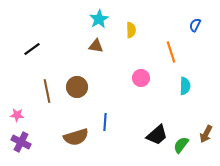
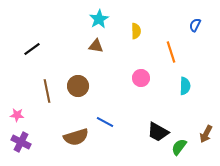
yellow semicircle: moved 5 px right, 1 px down
brown circle: moved 1 px right, 1 px up
blue line: rotated 66 degrees counterclockwise
black trapezoid: moved 1 px right, 3 px up; rotated 70 degrees clockwise
green semicircle: moved 2 px left, 2 px down
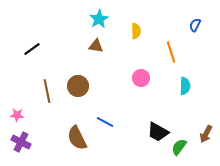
brown semicircle: moved 1 px right, 1 px down; rotated 80 degrees clockwise
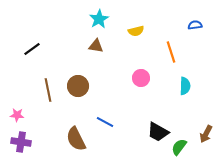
blue semicircle: rotated 56 degrees clockwise
yellow semicircle: rotated 77 degrees clockwise
brown line: moved 1 px right, 1 px up
brown semicircle: moved 1 px left, 1 px down
purple cross: rotated 18 degrees counterclockwise
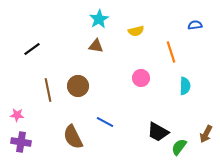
brown semicircle: moved 3 px left, 2 px up
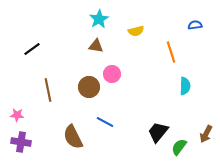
pink circle: moved 29 px left, 4 px up
brown circle: moved 11 px right, 1 px down
black trapezoid: rotated 100 degrees clockwise
